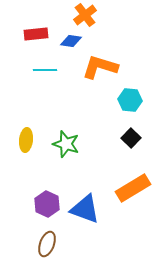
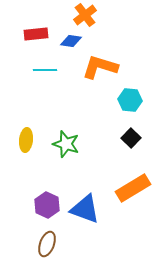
purple hexagon: moved 1 px down
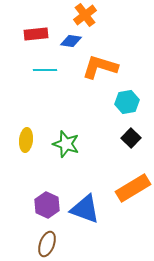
cyan hexagon: moved 3 px left, 2 px down; rotated 15 degrees counterclockwise
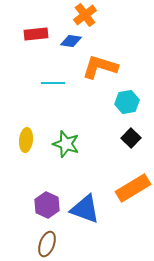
cyan line: moved 8 px right, 13 px down
